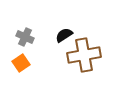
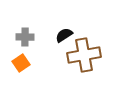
gray cross: rotated 24 degrees counterclockwise
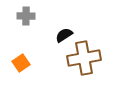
gray cross: moved 1 px right, 21 px up
brown cross: moved 3 px down
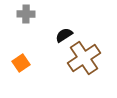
gray cross: moved 2 px up
brown cross: rotated 24 degrees counterclockwise
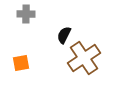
black semicircle: rotated 30 degrees counterclockwise
orange square: rotated 24 degrees clockwise
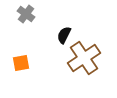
gray cross: rotated 36 degrees clockwise
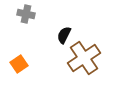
gray cross: rotated 24 degrees counterclockwise
orange square: moved 2 px left, 1 px down; rotated 24 degrees counterclockwise
